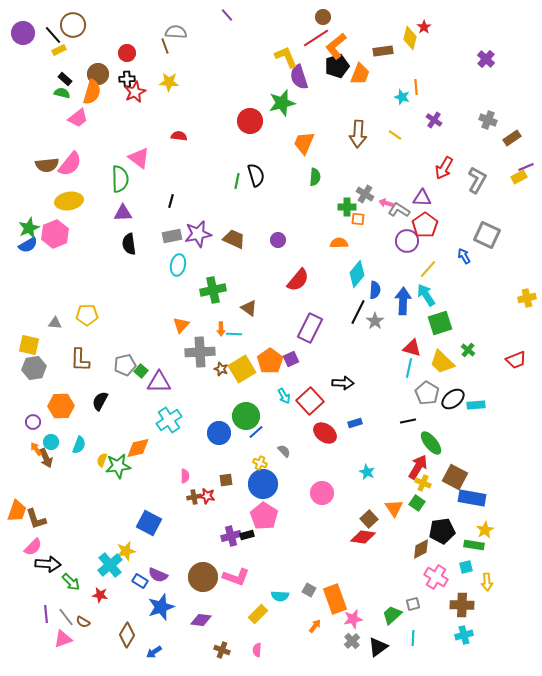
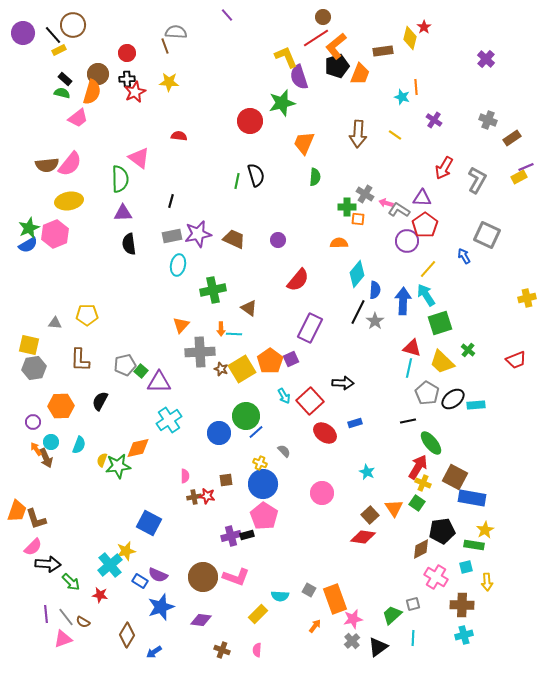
brown square at (369, 519): moved 1 px right, 4 px up
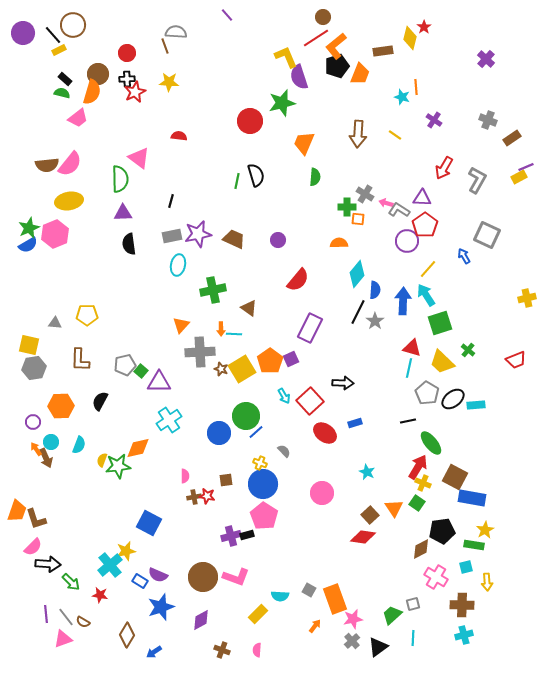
purple diamond at (201, 620): rotated 35 degrees counterclockwise
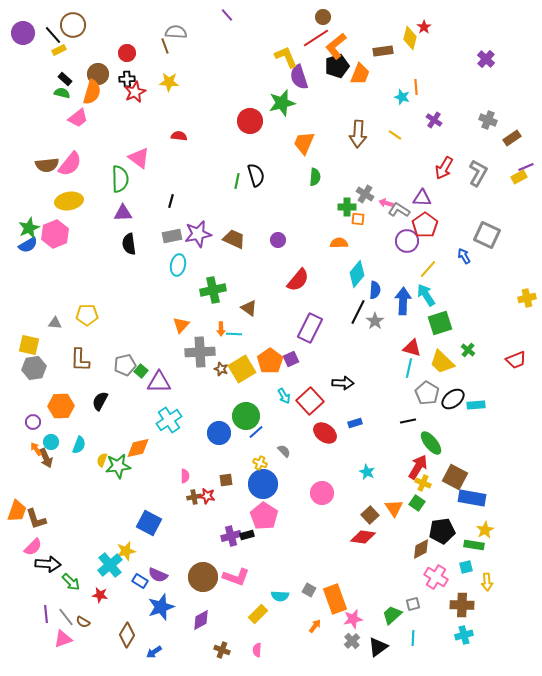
gray L-shape at (477, 180): moved 1 px right, 7 px up
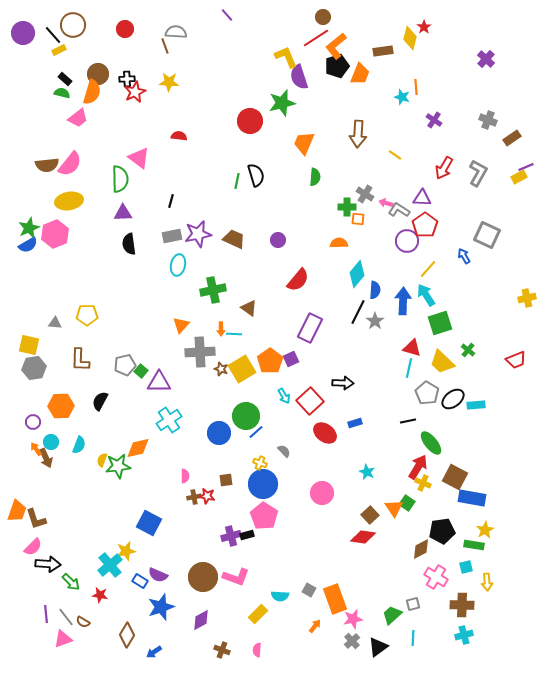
red circle at (127, 53): moved 2 px left, 24 px up
yellow line at (395, 135): moved 20 px down
green square at (417, 503): moved 10 px left
